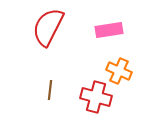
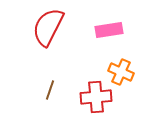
orange cross: moved 2 px right, 1 px down
brown line: rotated 12 degrees clockwise
red cross: rotated 20 degrees counterclockwise
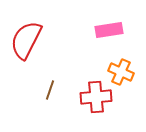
red semicircle: moved 22 px left, 13 px down
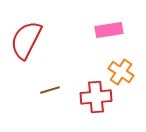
orange cross: rotated 10 degrees clockwise
brown line: rotated 54 degrees clockwise
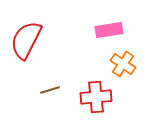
orange cross: moved 2 px right, 8 px up
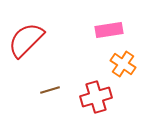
red semicircle: rotated 18 degrees clockwise
red cross: rotated 12 degrees counterclockwise
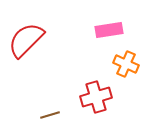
orange cross: moved 3 px right; rotated 10 degrees counterclockwise
brown line: moved 25 px down
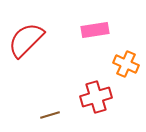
pink rectangle: moved 14 px left
